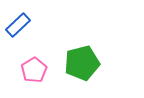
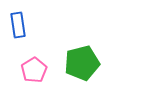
blue rectangle: rotated 55 degrees counterclockwise
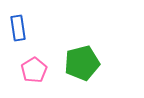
blue rectangle: moved 3 px down
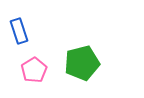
blue rectangle: moved 1 px right, 3 px down; rotated 10 degrees counterclockwise
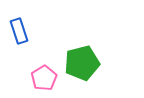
pink pentagon: moved 10 px right, 8 px down
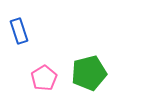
green pentagon: moved 7 px right, 10 px down
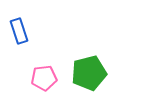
pink pentagon: rotated 25 degrees clockwise
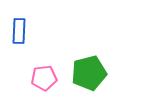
blue rectangle: rotated 20 degrees clockwise
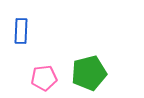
blue rectangle: moved 2 px right
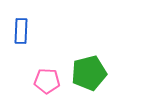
pink pentagon: moved 3 px right, 3 px down; rotated 10 degrees clockwise
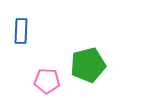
green pentagon: moved 1 px left, 8 px up
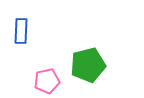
pink pentagon: rotated 15 degrees counterclockwise
